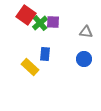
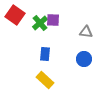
red square: moved 11 px left
purple square: moved 2 px up
yellow rectangle: moved 15 px right, 13 px down
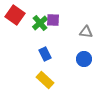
blue rectangle: rotated 32 degrees counterclockwise
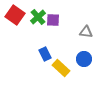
green cross: moved 2 px left, 6 px up
yellow rectangle: moved 16 px right, 12 px up
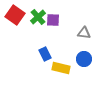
gray triangle: moved 2 px left, 1 px down
yellow rectangle: rotated 30 degrees counterclockwise
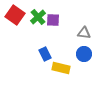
blue circle: moved 5 px up
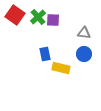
blue rectangle: rotated 16 degrees clockwise
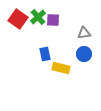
red square: moved 3 px right, 4 px down
gray triangle: rotated 16 degrees counterclockwise
